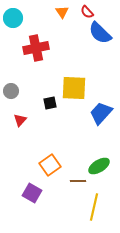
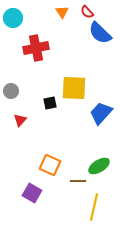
orange square: rotated 30 degrees counterclockwise
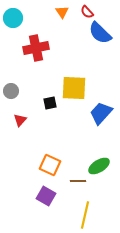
purple square: moved 14 px right, 3 px down
yellow line: moved 9 px left, 8 px down
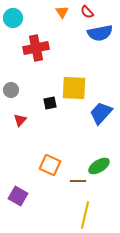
blue semicircle: rotated 55 degrees counterclockwise
gray circle: moved 1 px up
purple square: moved 28 px left
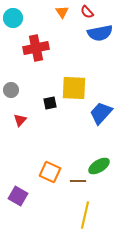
orange square: moved 7 px down
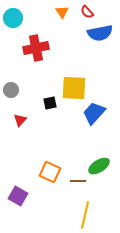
blue trapezoid: moved 7 px left
